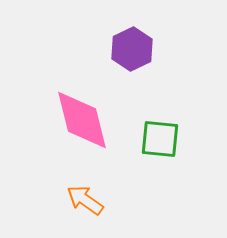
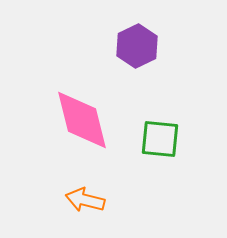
purple hexagon: moved 5 px right, 3 px up
orange arrow: rotated 21 degrees counterclockwise
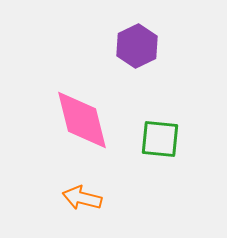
orange arrow: moved 3 px left, 2 px up
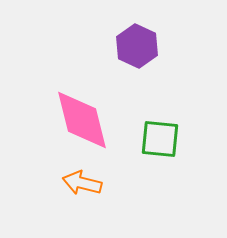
purple hexagon: rotated 9 degrees counterclockwise
orange arrow: moved 15 px up
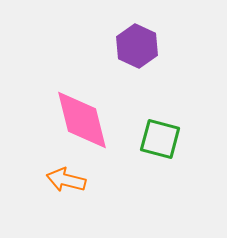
green square: rotated 9 degrees clockwise
orange arrow: moved 16 px left, 3 px up
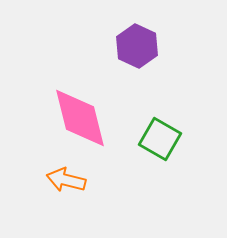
pink diamond: moved 2 px left, 2 px up
green square: rotated 15 degrees clockwise
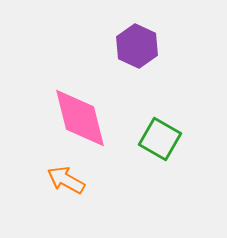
orange arrow: rotated 15 degrees clockwise
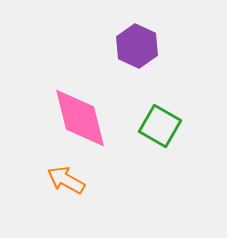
green square: moved 13 px up
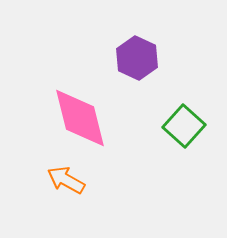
purple hexagon: moved 12 px down
green square: moved 24 px right; rotated 12 degrees clockwise
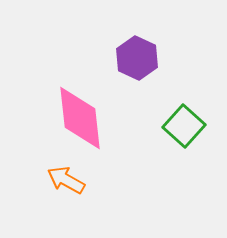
pink diamond: rotated 8 degrees clockwise
